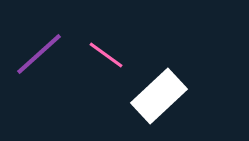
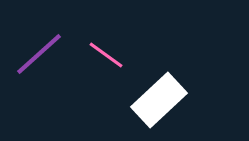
white rectangle: moved 4 px down
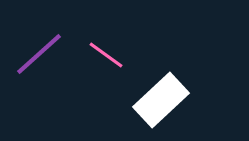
white rectangle: moved 2 px right
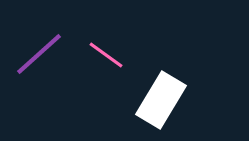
white rectangle: rotated 16 degrees counterclockwise
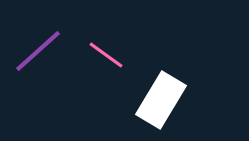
purple line: moved 1 px left, 3 px up
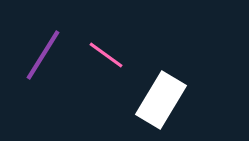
purple line: moved 5 px right, 4 px down; rotated 16 degrees counterclockwise
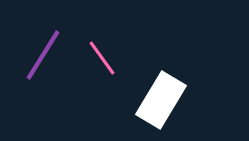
pink line: moved 4 px left, 3 px down; rotated 18 degrees clockwise
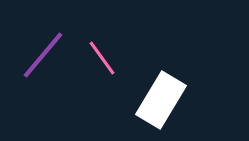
purple line: rotated 8 degrees clockwise
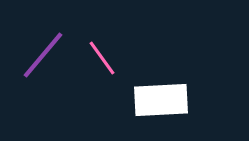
white rectangle: rotated 56 degrees clockwise
